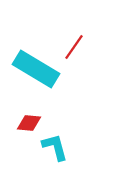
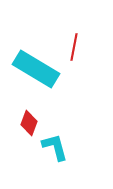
red line: rotated 24 degrees counterclockwise
red diamond: rotated 75 degrees counterclockwise
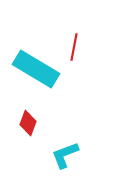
red diamond: moved 1 px left
cyan L-shape: moved 10 px right, 8 px down; rotated 96 degrees counterclockwise
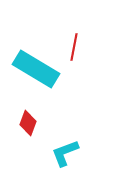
cyan L-shape: moved 2 px up
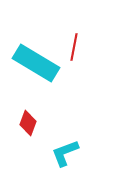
cyan rectangle: moved 6 px up
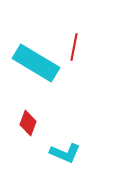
cyan L-shape: rotated 136 degrees counterclockwise
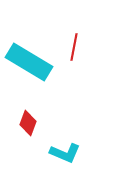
cyan rectangle: moved 7 px left, 1 px up
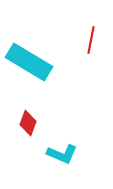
red line: moved 17 px right, 7 px up
cyan L-shape: moved 3 px left, 1 px down
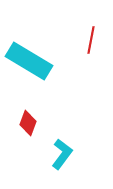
cyan rectangle: moved 1 px up
cyan L-shape: rotated 76 degrees counterclockwise
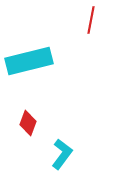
red line: moved 20 px up
cyan rectangle: rotated 45 degrees counterclockwise
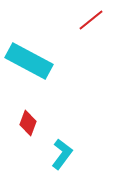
red line: rotated 40 degrees clockwise
cyan rectangle: rotated 42 degrees clockwise
